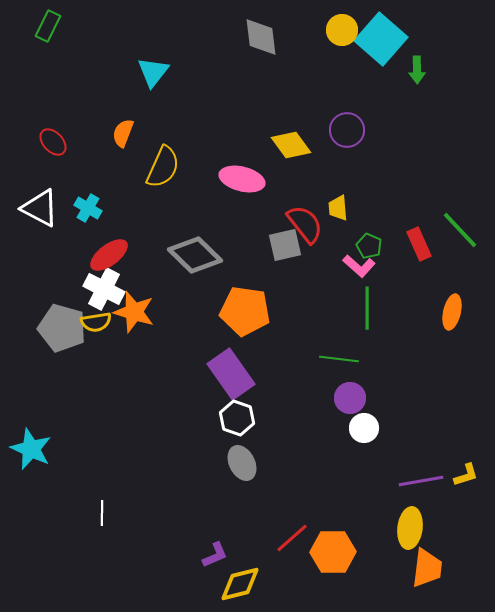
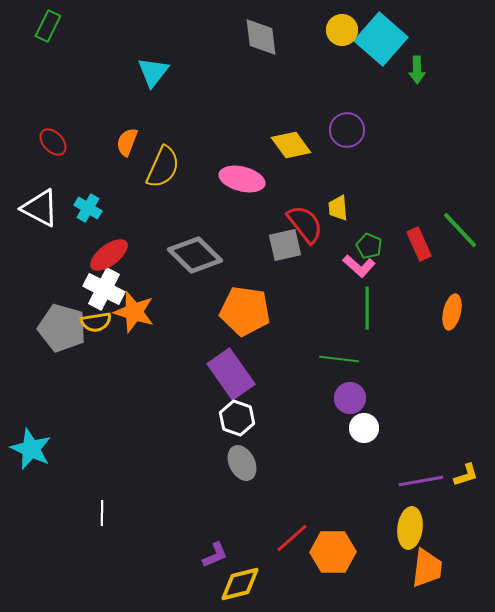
orange semicircle at (123, 133): moved 4 px right, 9 px down
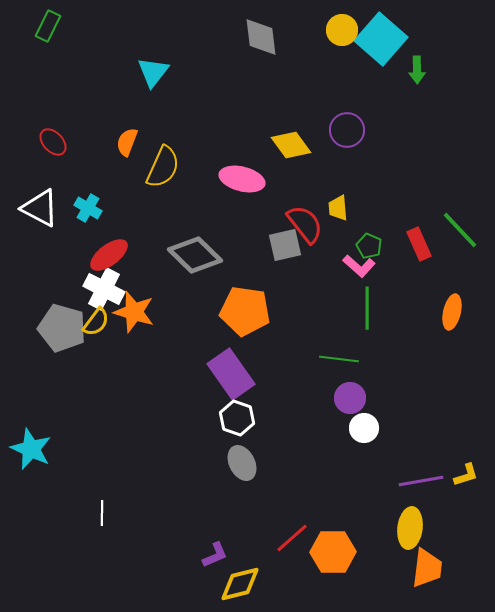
yellow semicircle at (96, 322): rotated 44 degrees counterclockwise
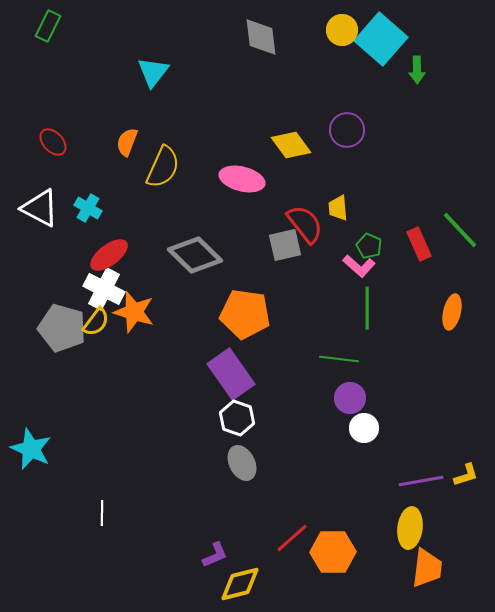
orange pentagon at (245, 311): moved 3 px down
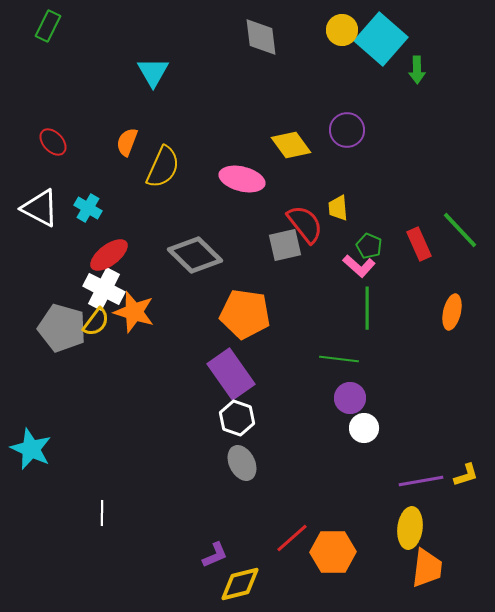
cyan triangle at (153, 72): rotated 8 degrees counterclockwise
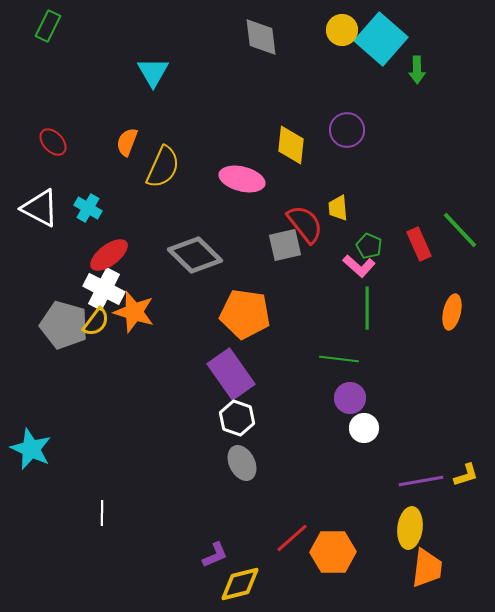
yellow diamond at (291, 145): rotated 42 degrees clockwise
gray pentagon at (62, 328): moved 2 px right, 3 px up
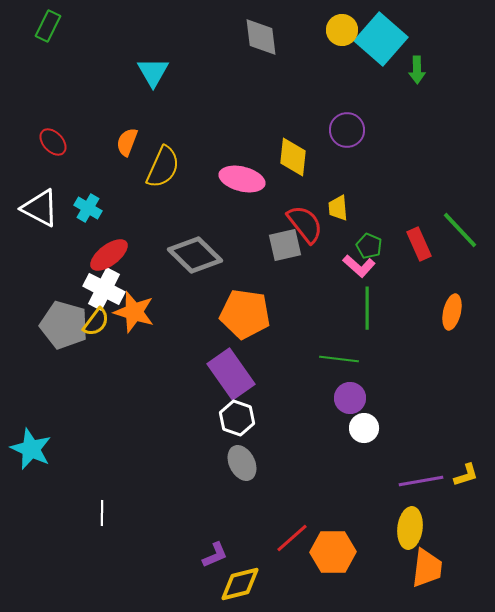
yellow diamond at (291, 145): moved 2 px right, 12 px down
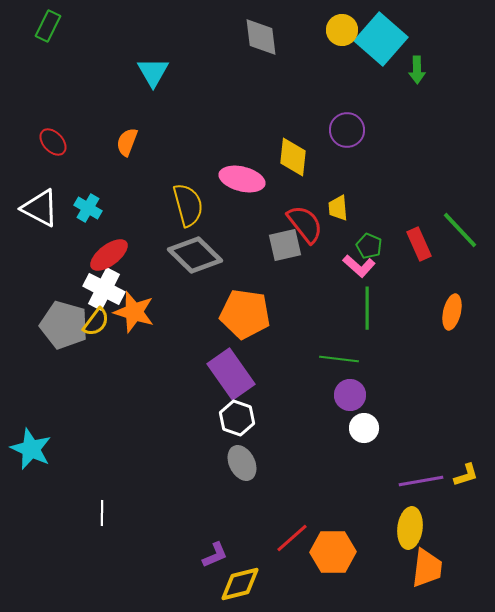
yellow semicircle at (163, 167): moved 25 px right, 38 px down; rotated 39 degrees counterclockwise
purple circle at (350, 398): moved 3 px up
